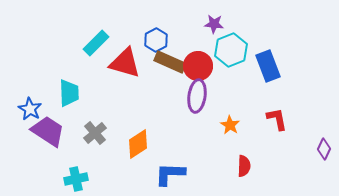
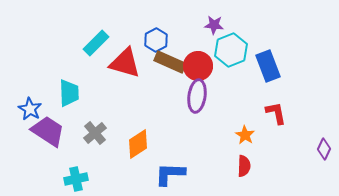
purple star: moved 1 px down
red L-shape: moved 1 px left, 6 px up
orange star: moved 15 px right, 10 px down
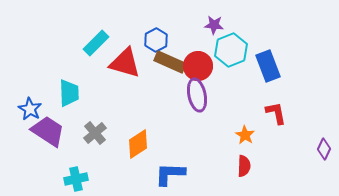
purple ellipse: moved 1 px up; rotated 20 degrees counterclockwise
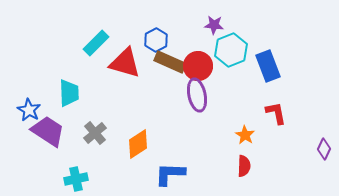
blue star: moved 1 px left, 1 px down
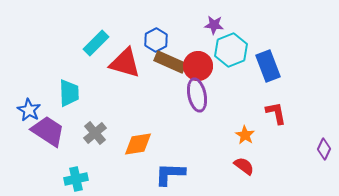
orange diamond: rotated 24 degrees clockwise
red semicircle: rotated 55 degrees counterclockwise
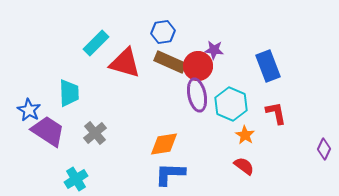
purple star: moved 25 px down
blue hexagon: moved 7 px right, 8 px up; rotated 20 degrees clockwise
cyan hexagon: moved 54 px down; rotated 16 degrees counterclockwise
orange diamond: moved 26 px right
cyan cross: rotated 20 degrees counterclockwise
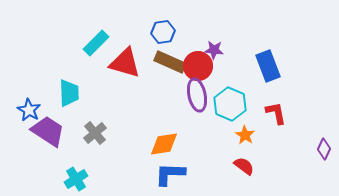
cyan hexagon: moved 1 px left
